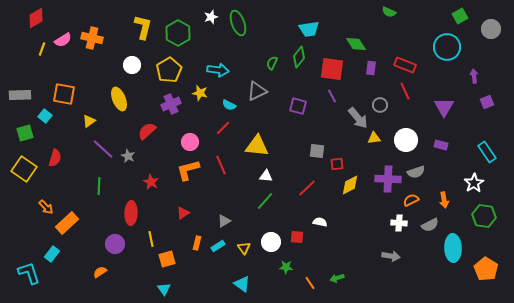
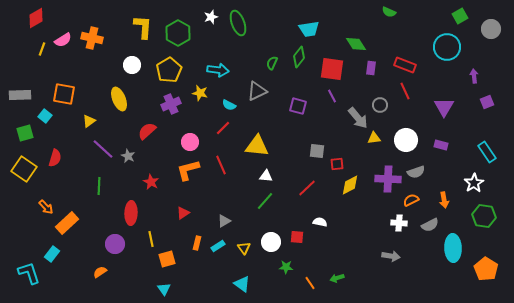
yellow L-shape at (143, 27): rotated 10 degrees counterclockwise
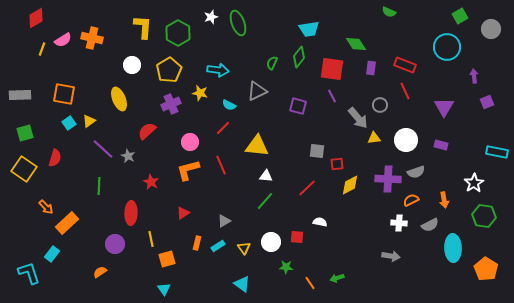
cyan square at (45, 116): moved 24 px right, 7 px down; rotated 16 degrees clockwise
cyan rectangle at (487, 152): moved 10 px right; rotated 45 degrees counterclockwise
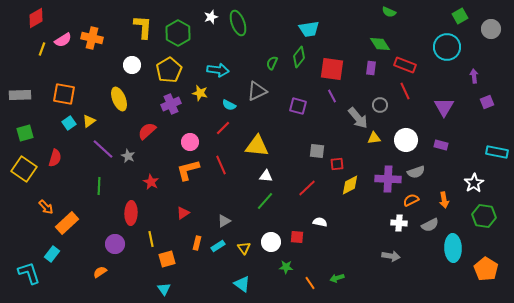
green diamond at (356, 44): moved 24 px right
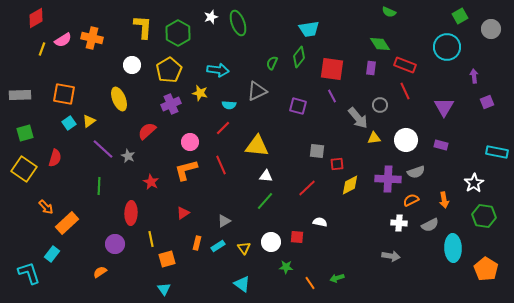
cyan semicircle at (229, 105): rotated 24 degrees counterclockwise
orange L-shape at (188, 170): moved 2 px left
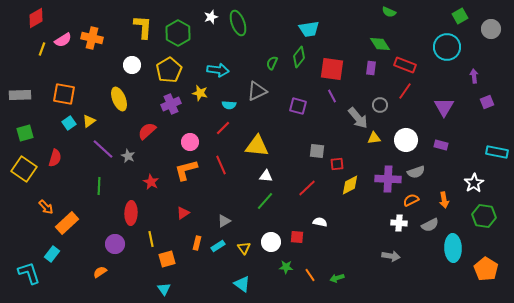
red line at (405, 91): rotated 60 degrees clockwise
orange line at (310, 283): moved 8 px up
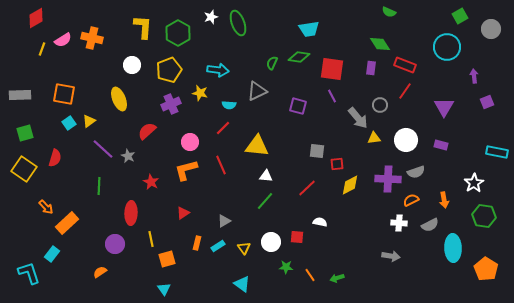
green diamond at (299, 57): rotated 60 degrees clockwise
yellow pentagon at (169, 70): rotated 10 degrees clockwise
